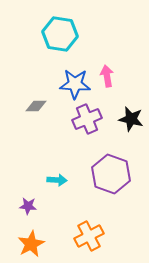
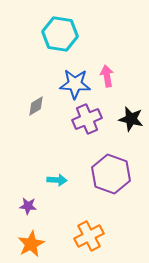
gray diamond: rotated 30 degrees counterclockwise
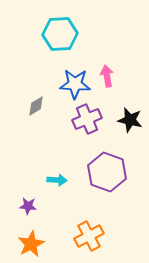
cyan hexagon: rotated 12 degrees counterclockwise
black star: moved 1 px left, 1 px down
purple hexagon: moved 4 px left, 2 px up
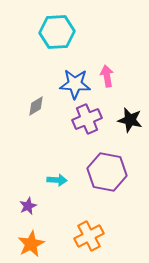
cyan hexagon: moved 3 px left, 2 px up
purple hexagon: rotated 9 degrees counterclockwise
purple star: rotated 30 degrees counterclockwise
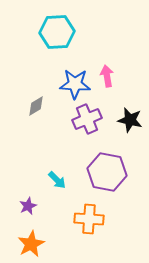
cyan arrow: rotated 42 degrees clockwise
orange cross: moved 17 px up; rotated 32 degrees clockwise
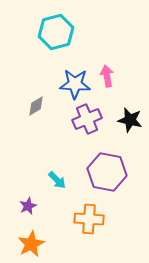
cyan hexagon: moved 1 px left; rotated 12 degrees counterclockwise
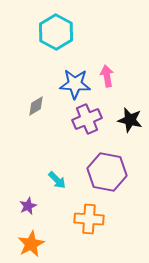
cyan hexagon: rotated 16 degrees counterclockwise
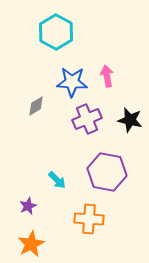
blue star: moved 3 px left, 2 px up
